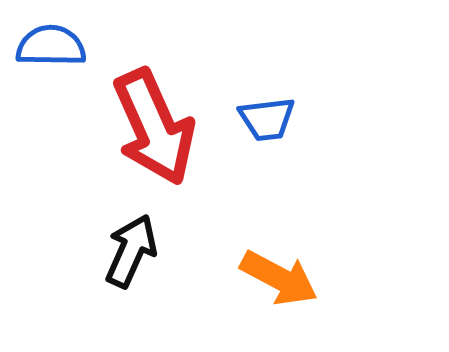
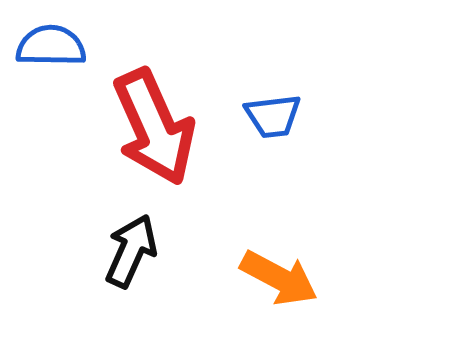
blue trapezoid: moved 6 px right, 3 px up
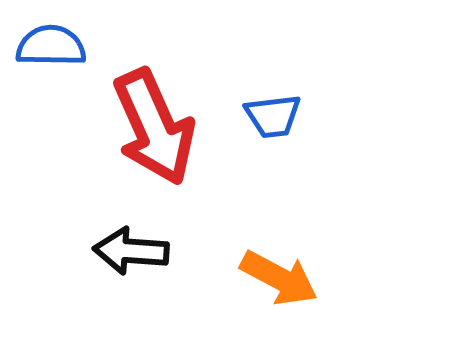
black arrow: rotated 110 degrees counterclockwise
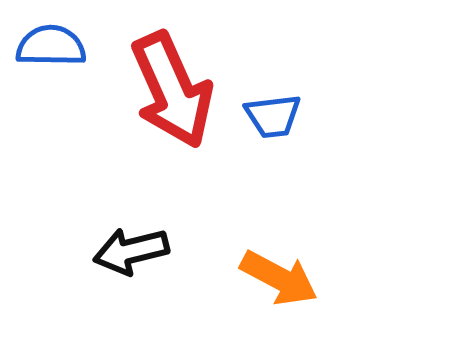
red arrow: moved 18 px right, 37 px up
black arrow: rotated 18 degrees counterclockwise
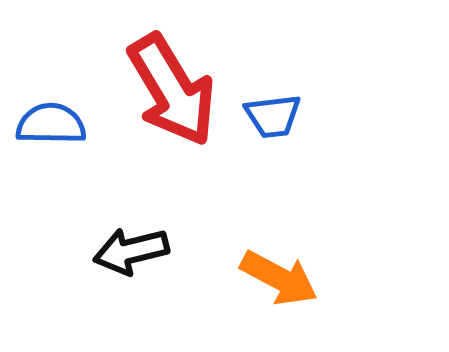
blue semicircle: moved 78 px down
red arrow: rotated 7 degrees counterclockwise
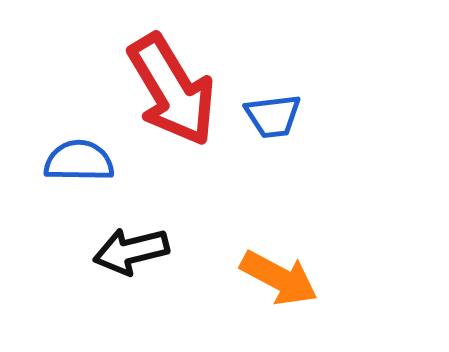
blue semicircle: moved 28 px right, 37 px down
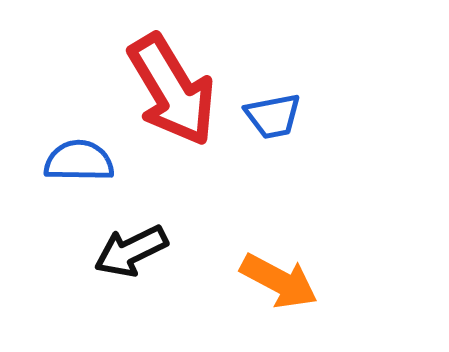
blue trapezoid: rotated 4 degrees counterclockwise
black arrow: rotated 12 degrees counterclockwise
orange arrow: moved 3 px down
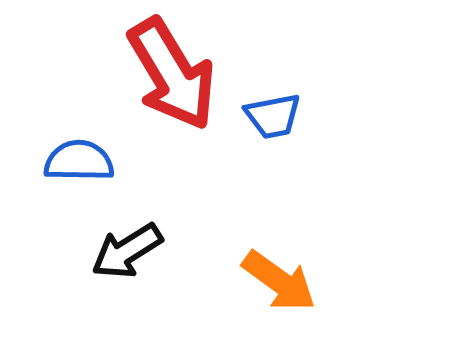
red arrow: moved 16 px up
black arrow: moved 4 px left; rotated 6 degrees counterclockwise
orange arrow: rotated 8 degrees clockwise
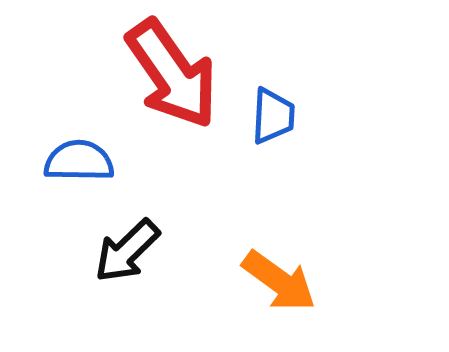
red arrow: rotated 4 degrees counterclockwise
blue trapezoid: rotated 76 degrees counterclockwise
black arrow: rotated 12 degrees counterclockwise
